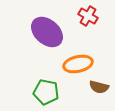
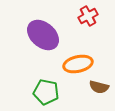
red cross: rotated 30 degrees clockwise
purple ellipse: moved 4 px left, 3 px down
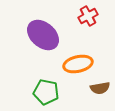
brown semicircle: moved 1 px right, 1 px down; rotated 24 degrees counterclockwise
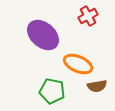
orange ellipse: rotated 36 degrees clockwise
brown semicircle: moved 3 px left, 2 px up
green pentagon: moved 6 px right, 1 px up
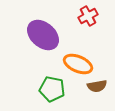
green pentagon: moved 2 px up
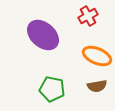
orange ellipse: moved 19 px right, 8 px up
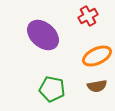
orange ellipse: rotated 48 degrees counterclockwise
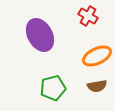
red cross: rotated 30 degrees counterclockwise
purple ellipse: moved 3 px left; rotated 20 degrees clockwise
green pentagon: moved 1 px right, 1 px up; rotated 25 degrees counterclockwise
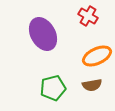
purple ellipse: moved 3 px right, 1 px up
brown semicircle: moved 5 px left, 1 px up
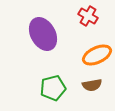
orange ellipse: moved 1 px up
